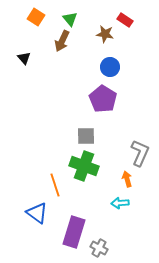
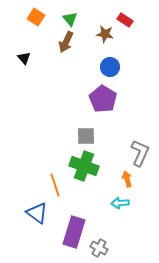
brown arrow: moved 4 px right, 1 px down
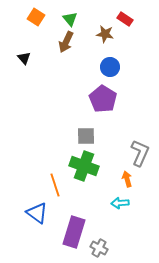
red rectangle: moved 1 px up
